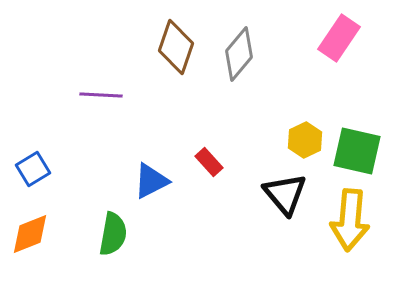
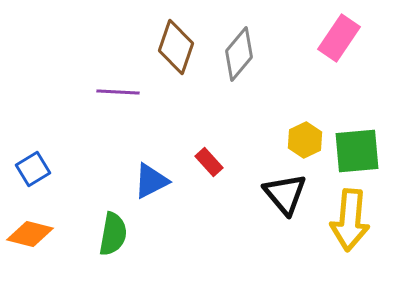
purple line: moved 17 px right, 3 px up
green square: rotated 18 degrees counterclockwise
orange diamond: rotated 36 degrees clockwise
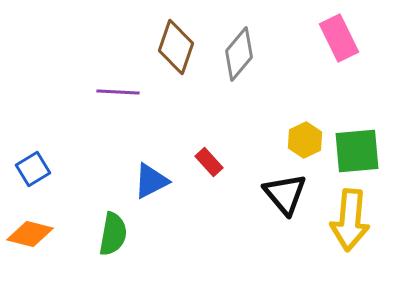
pink rectangle: rotated 60 degrees counterclockwise
